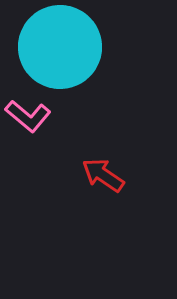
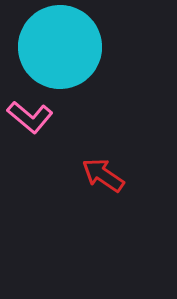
pink L-shape: moved 2 px right, 1 px down
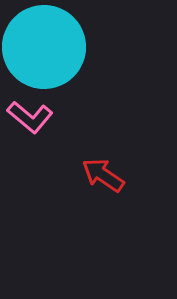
cyan circle: moved 16 px left
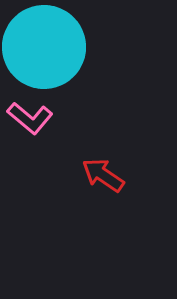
pink L-shape: moved 1 px down
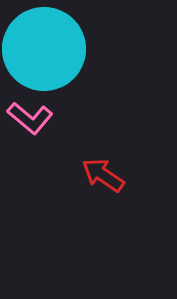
cyan circle: moved 2 px down
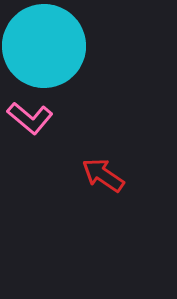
cyan circle: moved 3 px up
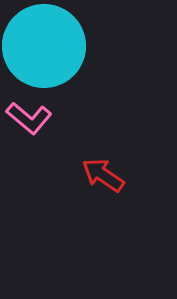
pink L-shape: moved 1 px left
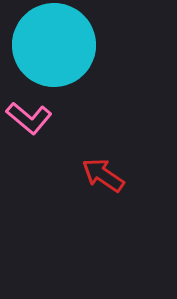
cyan circle: moved 10 px right, 1 px up
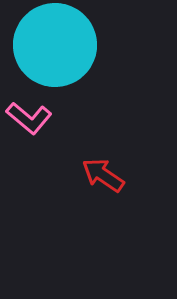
cyan circle: moved 1 px right
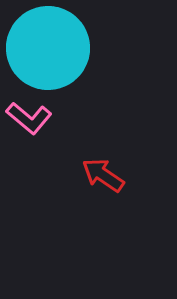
cyan circle: moved 7 px left, 3 px down
